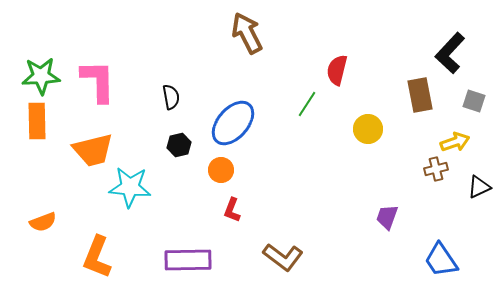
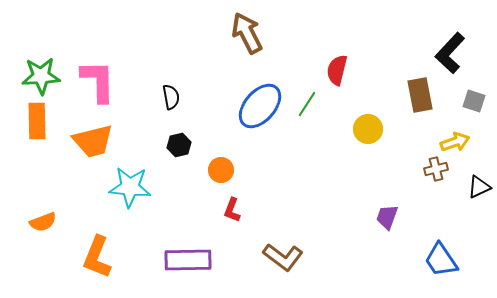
blue ellipse: moved 27 px right, 17 px up
orange trapezoid: moved 9 px up
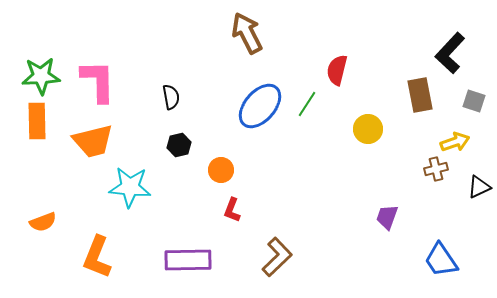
brown L-shape: moved 6 px left; rotated 81 degrees counterclockwise
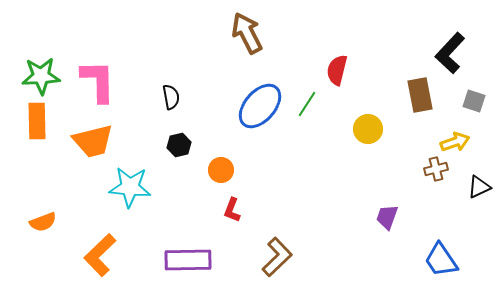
orange L-shape: moved 3 px right, 2 px up; rotated 24 degrees clockwise
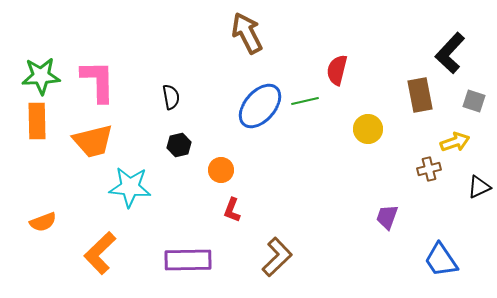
green line: moved 2 px left, 3 px up; rotated 44 degrees clockwise
brown cross: moved 7 px left
orange L-shape: moved 2 px up
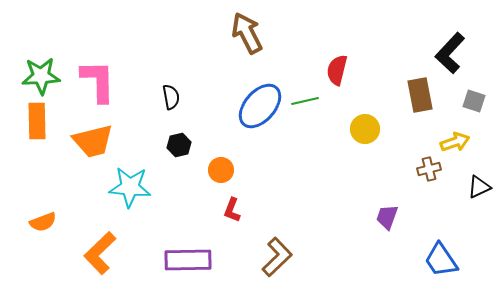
yellow circle: moved 3 px left
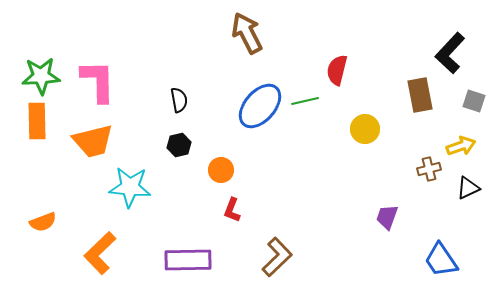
black semicircle: moved 8 px right, 3 px down
yellow arrow: moved 6 px right, 4 px down
black triangle: moved 11 px left, 1 px down
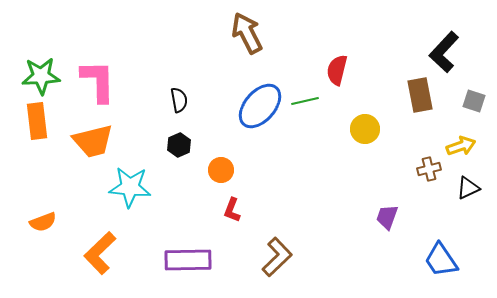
black L-shape: moved 6 px left, 1 px up
orange rectangle: rotated 6 degrees counterclockwise
black hexagon: rotated 10 degrees counterclockwise
